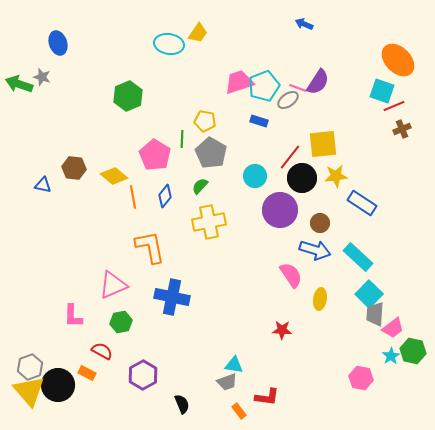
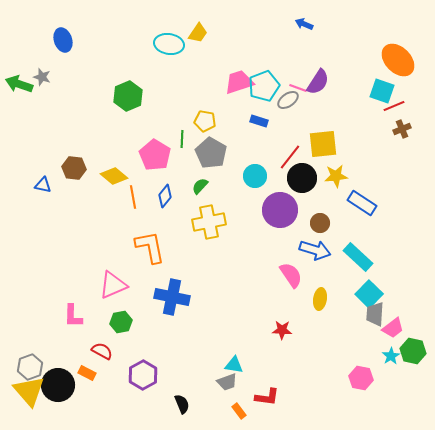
blue ellipse at (58, 43): moved 5 px right, 3 px up
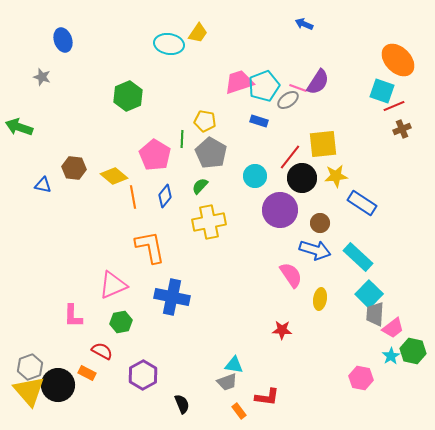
green arrow at (19, 84): moved 43 px down
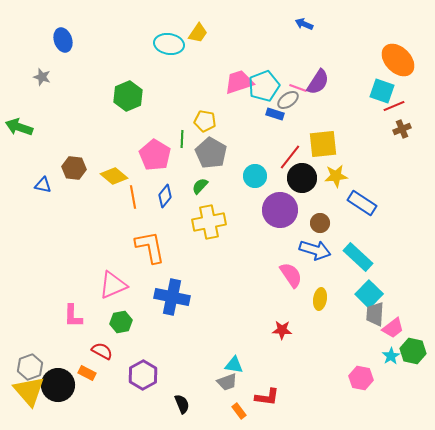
blue rectangle at (259, 121): moved 16 px right, 7 px up
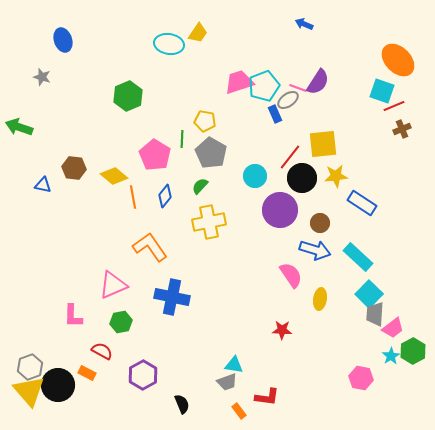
blue rectangle at (275, 114): rotated 48 degrees clockwise
orange L-shape at (150, 247): rotated 24 degrees counterclockwise
green hexagon at (413, 351): rotated 20 degrees clockwise
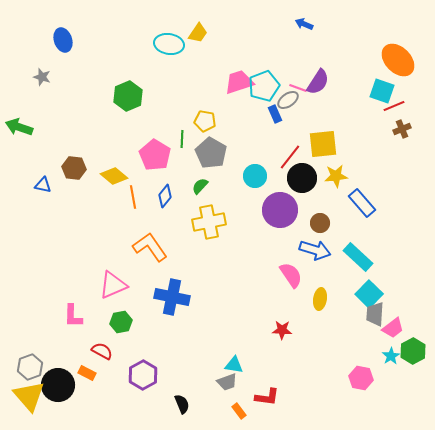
blue rectangle at (362, 203): rotated 16 degrees clockwise
yellow triangle at (29, 391): moved 5 px down
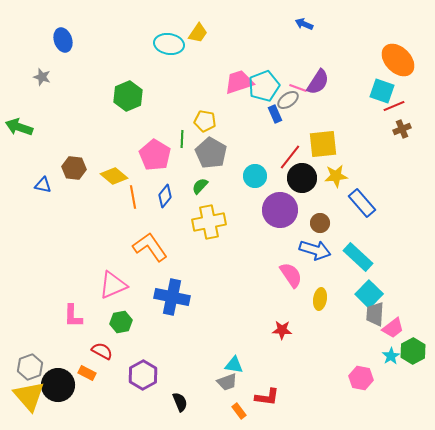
black semicircle at (182, 404): moved 2 px left, 2 px up
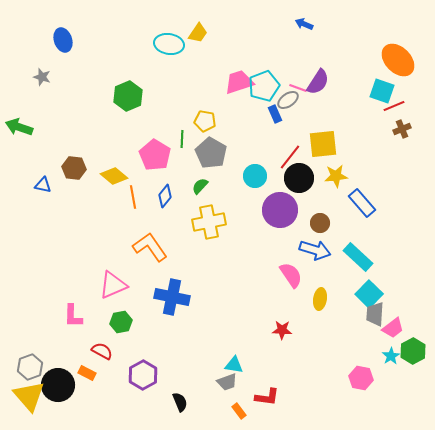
black circle at (302, 178): moved 3 px left
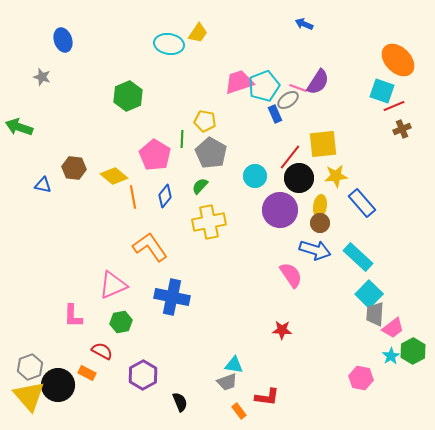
yellow ellipse at (320, 299): moved 93 px up
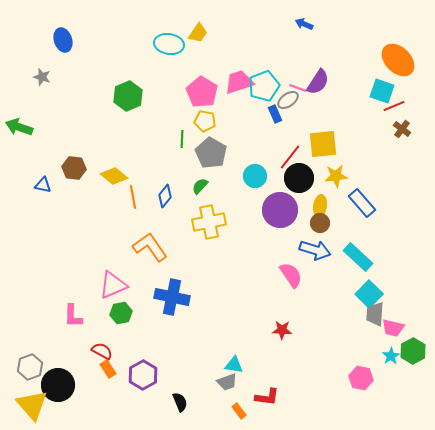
brown cross at (402, 129): rotated 30 degrees counterclockwise
pink pentagon at (155, 155): moved 47 px right, 63 px up
green hexagon at (121, 322): moved 9 px up
pink trapezoid at (393, 328): rotated 50 degrees clockwise
orange rectangle at (87, 373): moved 21 px right, 4 px up; rotated 30 degrees clockwise
yellow triangle at (29, 396): moved 3 px right, 9 px down
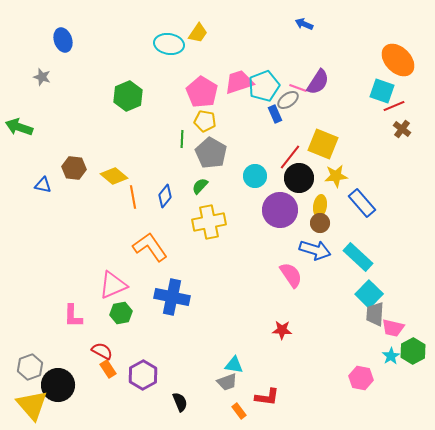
yellow square at (323, 144): rotated 28 degrees clockwise
